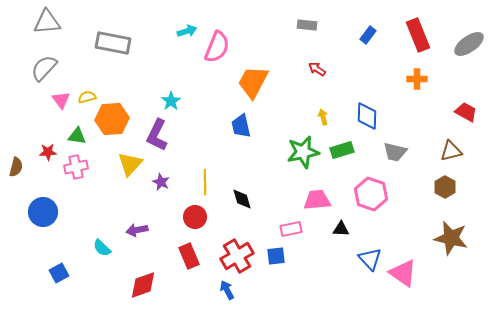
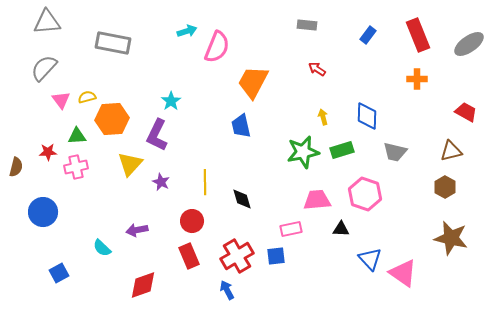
green triangle at (77, 136): rotated 12 degrees counterclockwise
pink hexagon at (371, 194): moved 6 px left
red circle at (195, 217): moved 3 px left, 4 px down
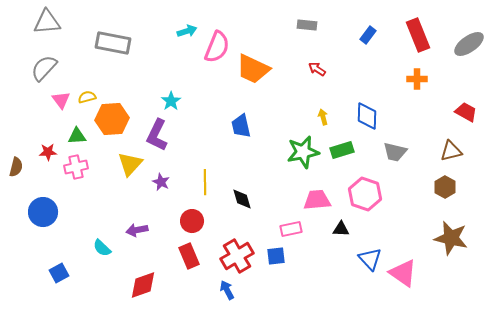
orange trapezoid at (253, 82): moved 13 px up; rotated 93 degrees counterclockwise
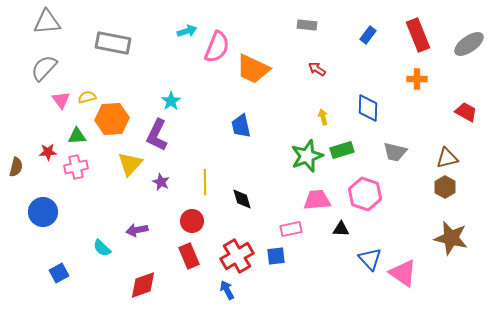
blue diamond at (367, 116): moved 1 px right, 8 px up
brown triangle at (451, 151): moved 4 px left, 7 px down
green star at (303, 152): moved 4 px right, 4 px down; rotated 8 degrees counterclockwise
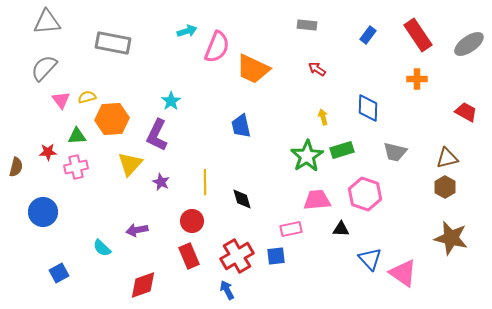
red rectangle at (418, 35): rotated 12 degrees counterclockwise
green star at (307, 156): rotated 12 degrees counterclockwise
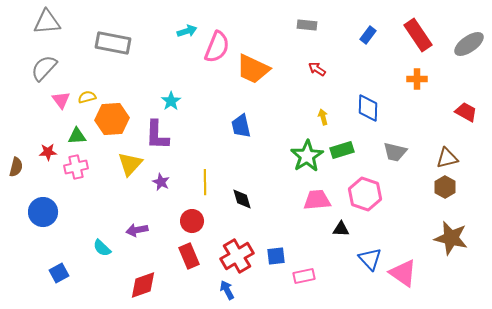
purple L-shape at (157, 135): rotated 24 degrees counterclockwise
pink rectangle at (291, 229): moved 13 px right, 47 px down
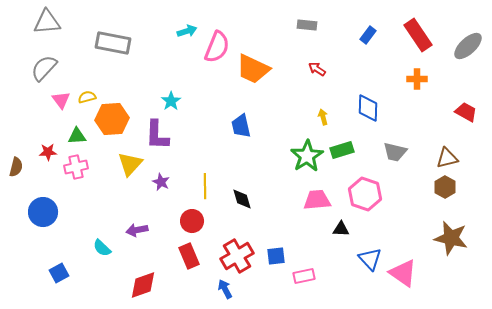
gray ellipse at (469, 44): moved 1 px left, 2 px down; rotated 8 degrees counterclockwise
yellow line at (205, 182): moved 4 px down
blue arrow at (227, 290): moved 2 px left, 1 px up
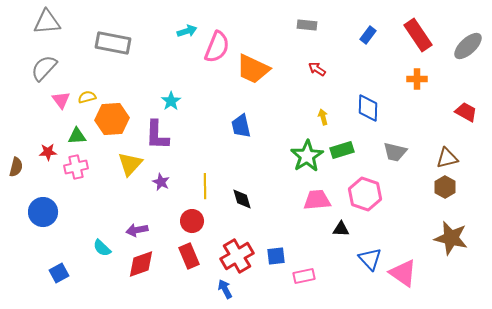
red diamond at (143, 285): moved 2 px left, 21 px up
